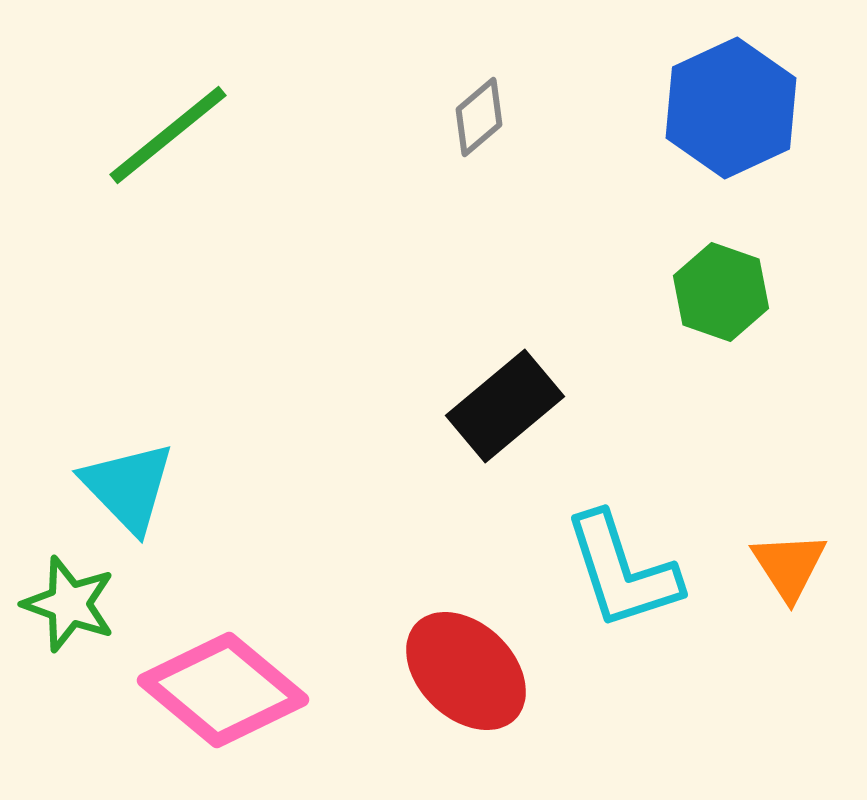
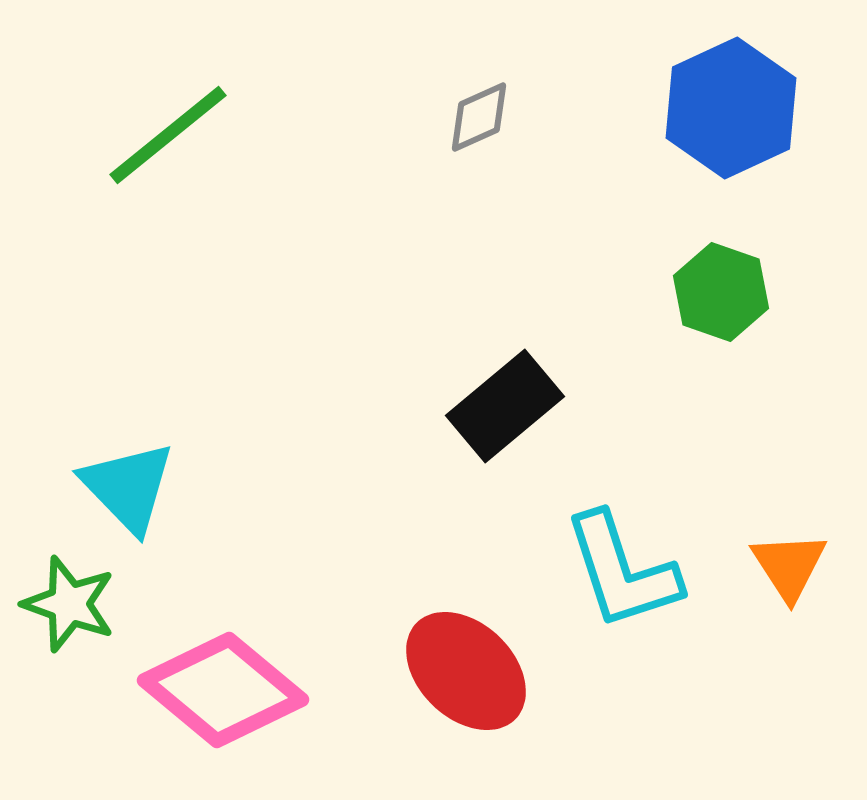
gray diamond: rotated 16 degrees clockwise
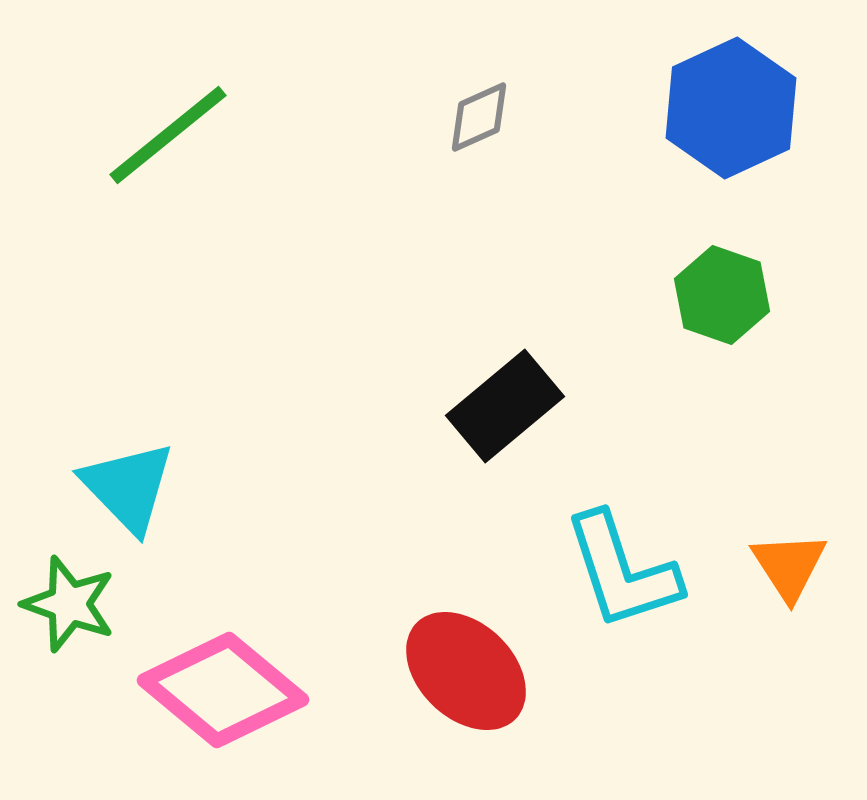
green hexagon: moved 1 px right, 3 px down
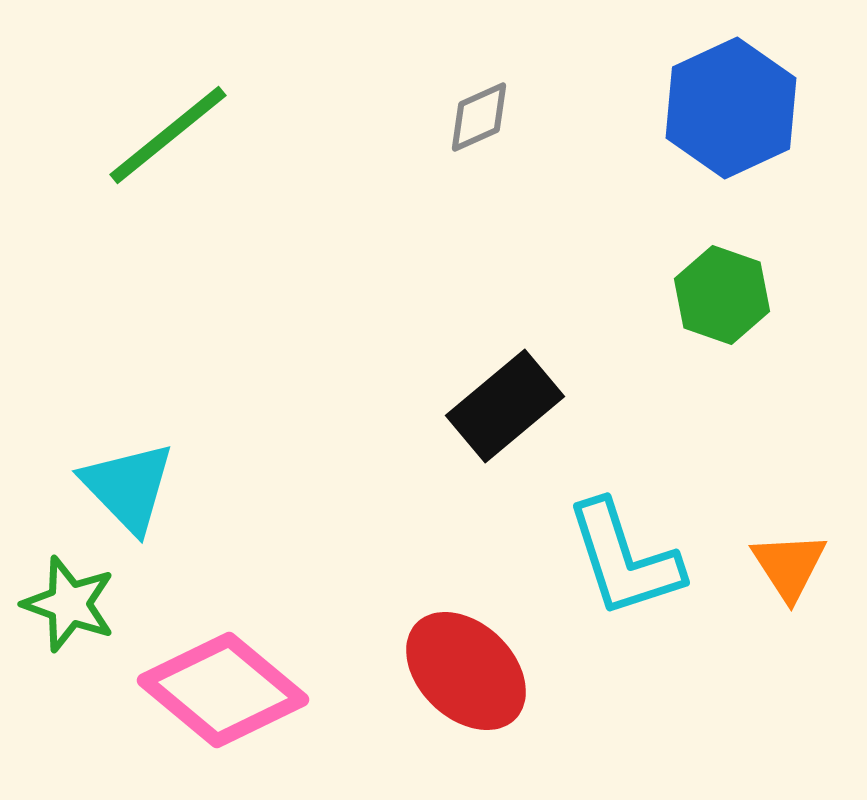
cyan L-shape: moved 2 px right, 12 px up
